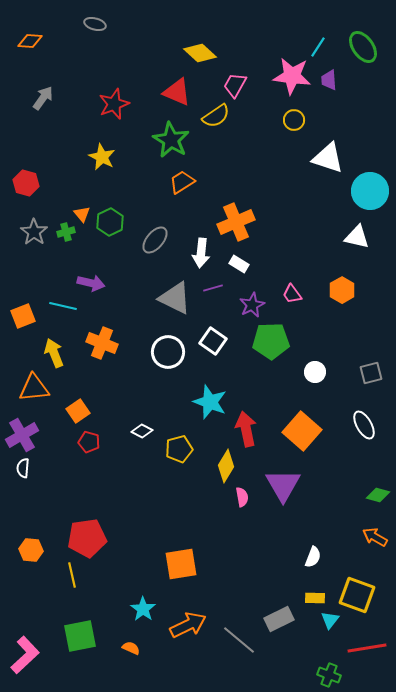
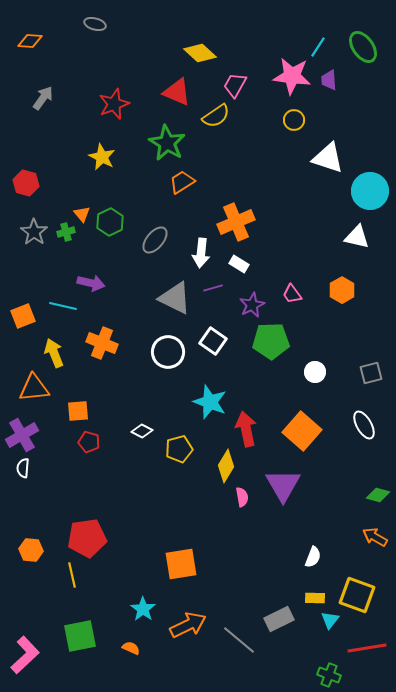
green star at (171, 140): moved 4 px left, 3 px down
orange square at (78, 411): rotated 30 degrees clockwise
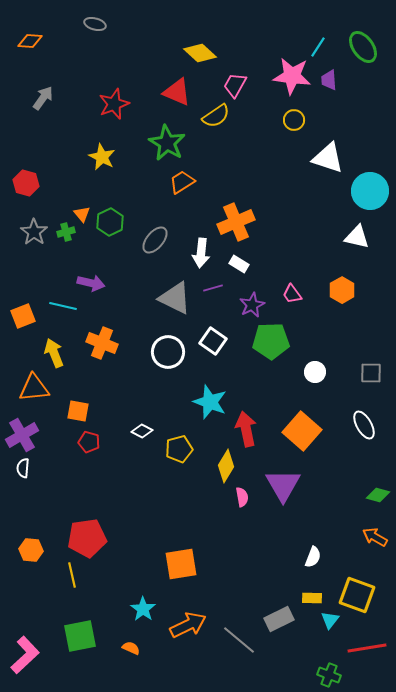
gray square at (371, 373): rotated 15 degrees clockwise
orange square at (78, 411): rotated 15 degrees clockwise
yellow rectangle at (315, 598): moved 3 px left
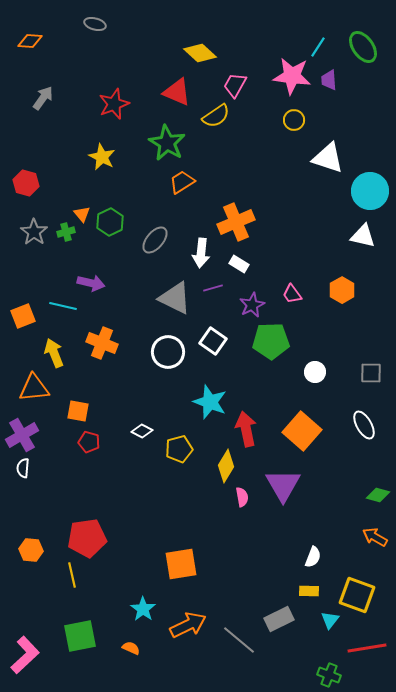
white triangle at (357, 237): moved 6 px right, 1 px up
yellow rectangle at (312, 598): moved 3 px left, 7 px up
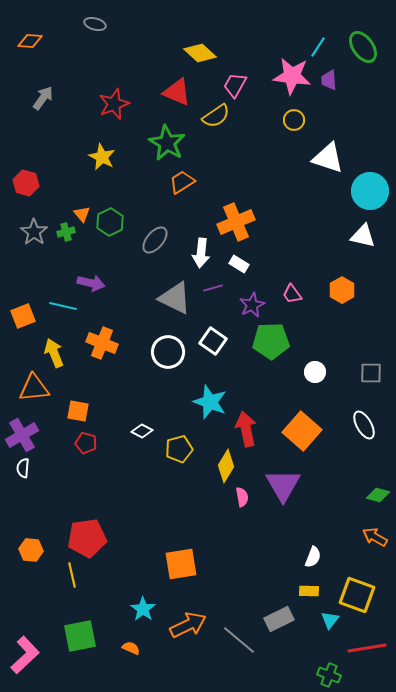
red pentagon at (89, 442): moved 3 px left, 1 px down
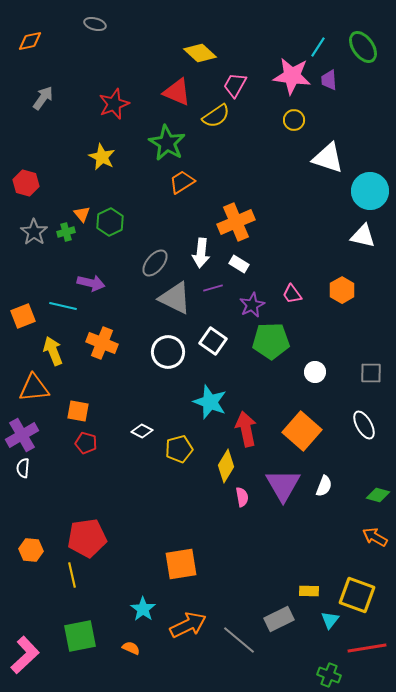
orange diamond at (30, 41): rotated 15 degrees counterclockwise
gray ellipse at (155, 240): moved 23 px down
yellow arrow at (54, 353): moved 1 px left, 2 px up
white semicircle at (313, 557): moved 11 px right, 71 px up
